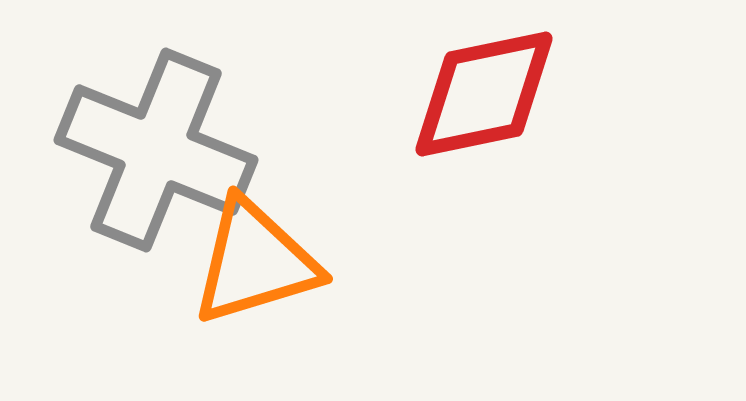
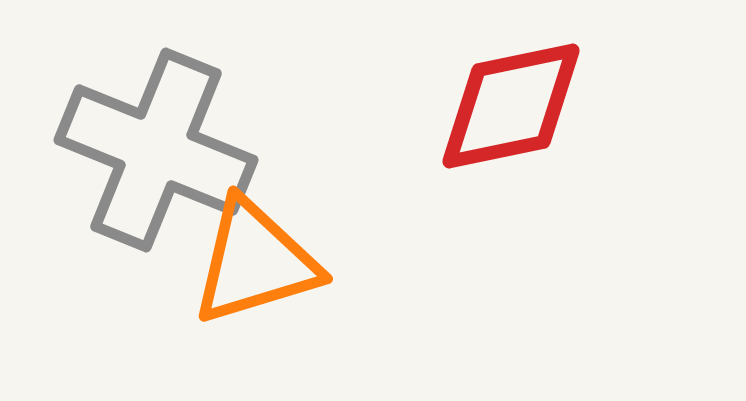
red diamond: moved 27 px right, 12 px down
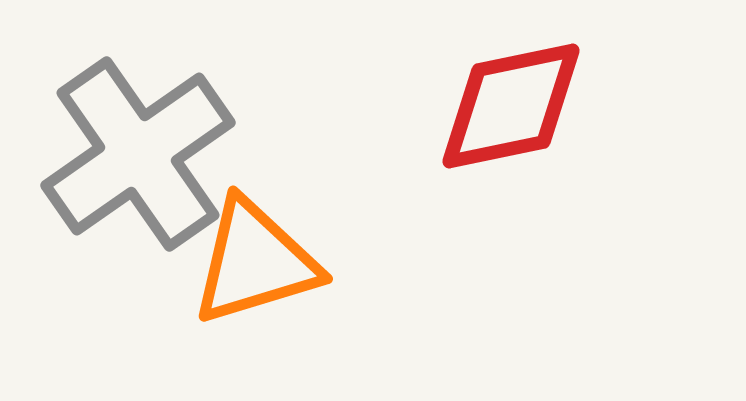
gray cross: moved 18 px left, 4 px down; rotated 33 degrees clockwise
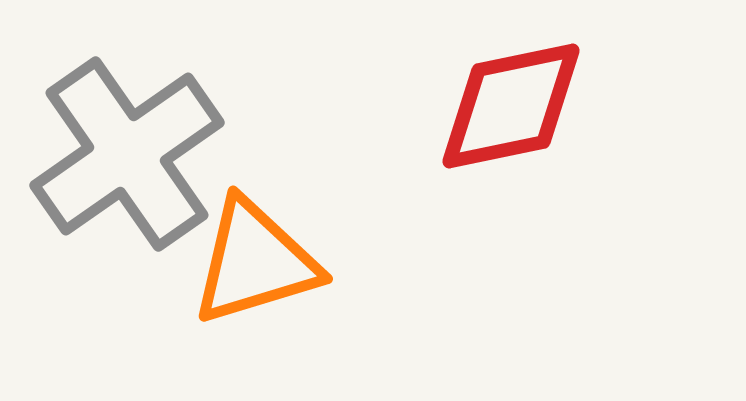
gray cross: moved 11 px left
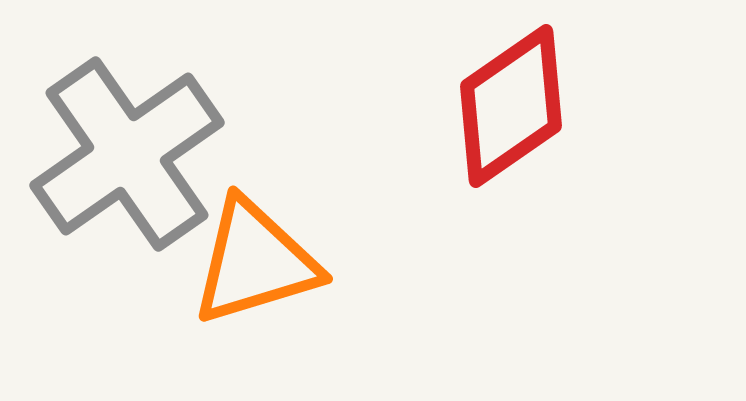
red diamond: rotated 23 degrees counterclockwise
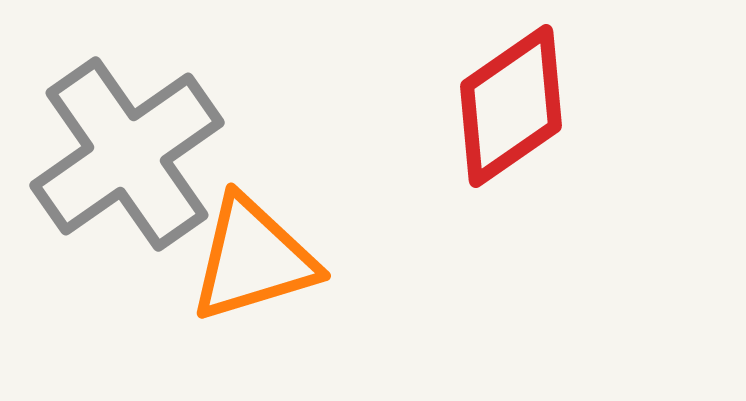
orange triangle: moved 2 px left, 3 px up
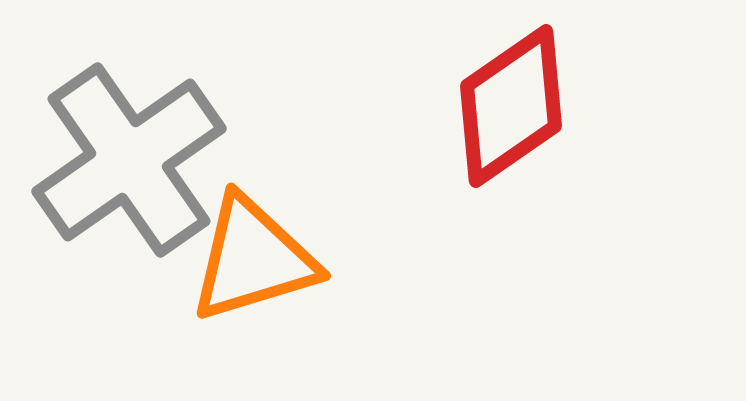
gray cross: moved 2 px right, 6 px down
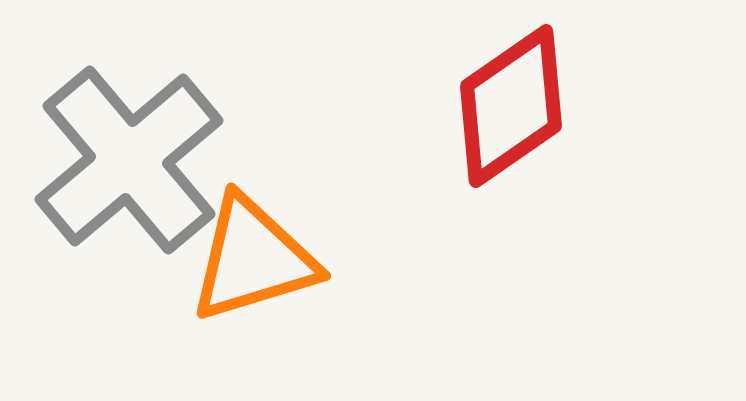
gray cross: rotated 5 degrees counterclockwise
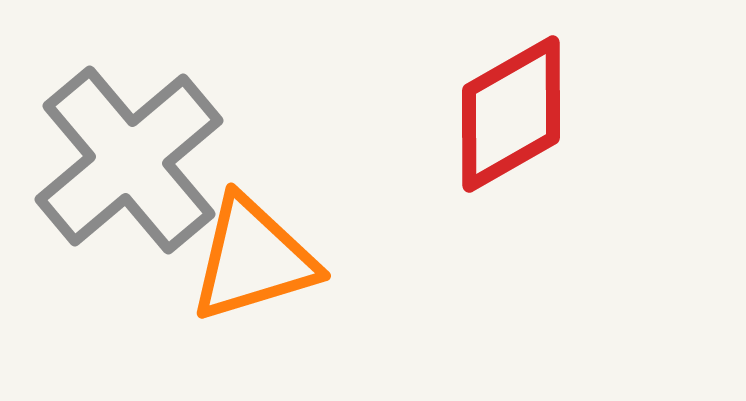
red diamond: moved 8 px down; rotated 5 degrees clockwise
